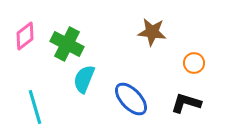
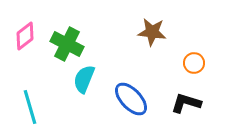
cyan line: moved 5 px left
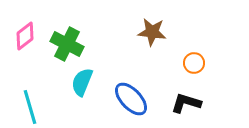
cyan semicircle: moved 2 px left, 3 px down
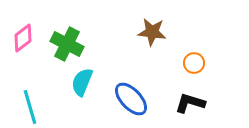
pink diamond: moved 2 px left, 2 px down
black L-shape: moved 4 px right
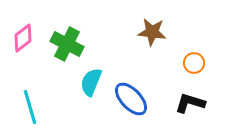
cyan semicircle: moved 9 px right
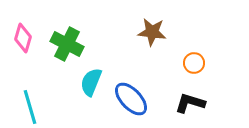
pink diamond: rotated 36 degrees counterclockwise
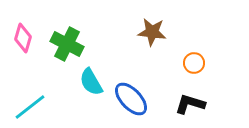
cyan semicircle: rotated 52 degrees counterclockwise
black L-shape: moved 1 px down
cyan line: rotated 68 degrees clockwise
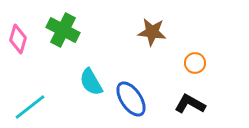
pink diamond: moved 5 px left, 1 px down
green cross: moved 4 px left, 14 px up
orange circle: moved 1 px right
blue ellipse: rotated 9 degrees clockwise
black L-shape: rotated 12 degrees clockwise
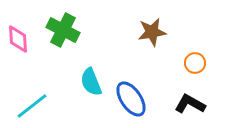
brown star: rotated 16 degrees counterclockwise
pink diamond: rotated 20 degrees counterclockwise
cyan semicircle: rotated 8 degrees clockwise
cyan line: moved 2 px right, 1 px up
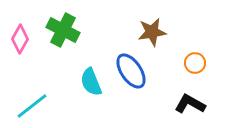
pink diamond: moved 2 px right; rotated 32 degrees clockwise
blue ellipse: moved 28 px up
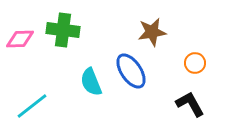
green cross: rotated 20 degrees counterclockwise
pink diamond: rotated 60 degrees clockwise
black L-shape: rotated 32 degrees clockwise
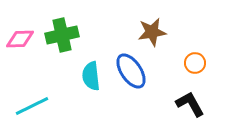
green cross: moved 1 px left, 5 px down; rotated 20 degrees counterclockwise
cyan semicircle: moved 6 px up; rotated 16 degrees clockwise
cyan line: rotated 12 degrees clockwise
